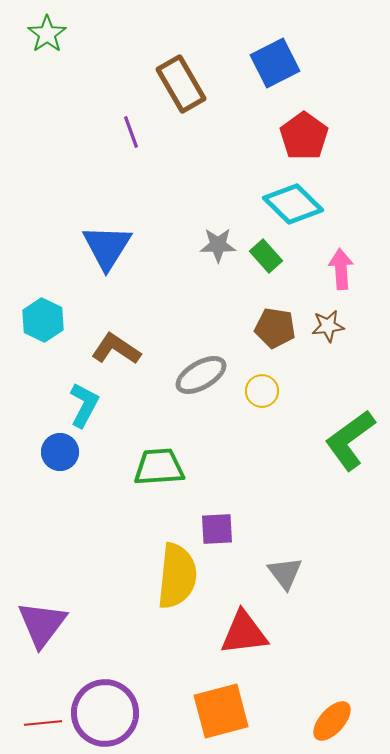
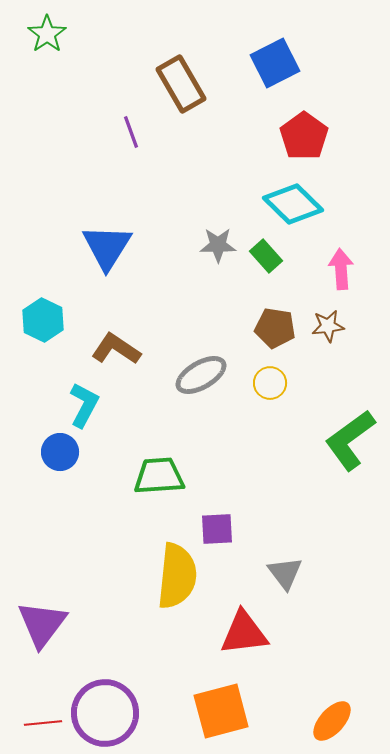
yellow circle: moved 8 px right, 8 px up
green trapezoid: moved 9 px down
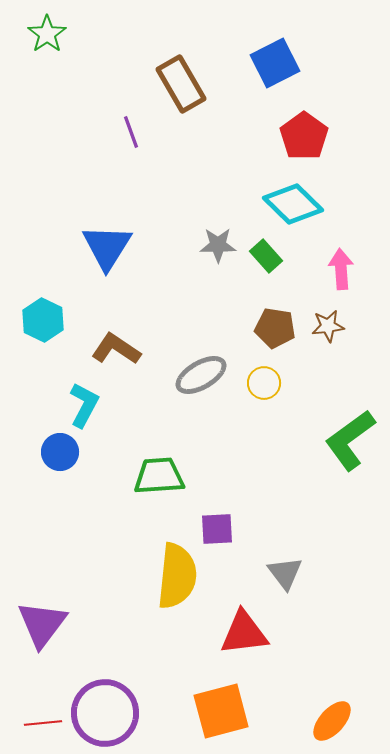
yellow circle: moved 6 px left
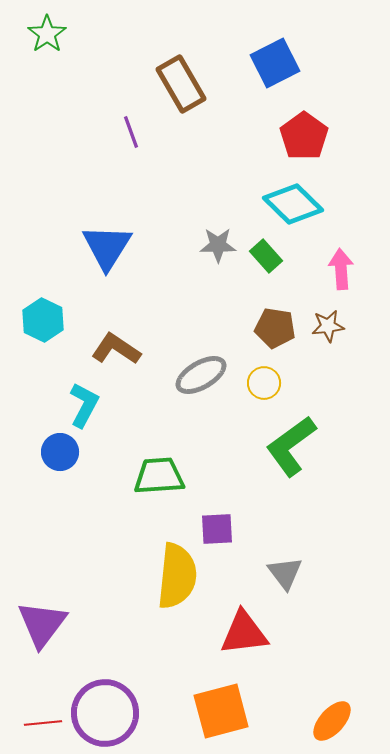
green L-shape: moved 59 px left, 6 px down
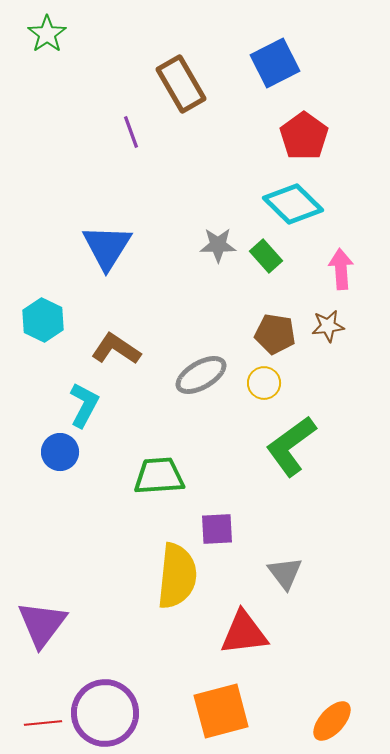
brown pentagon: moved 6 px down
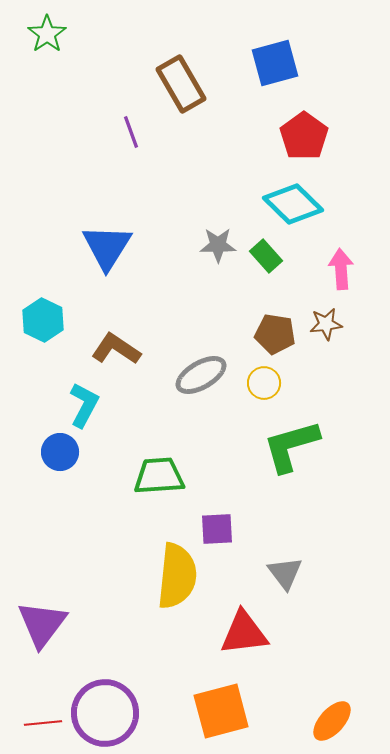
blue square: rotated 12 degrees clockwise
brown star: moved 2 px left, 2 px up
green L-shape: rotated 20 degrees clockwise
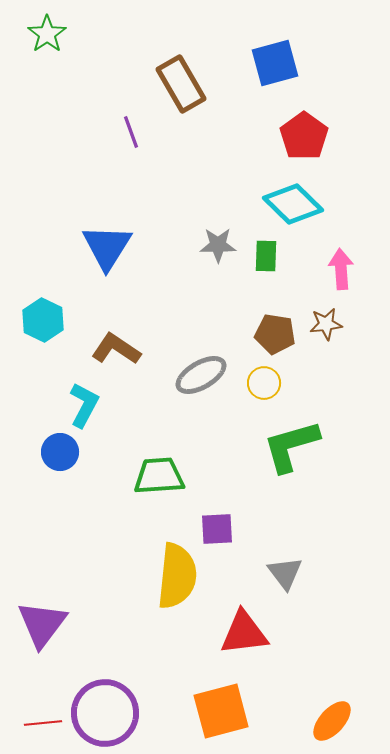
green rectangle: rotated 44 degrees clockwise
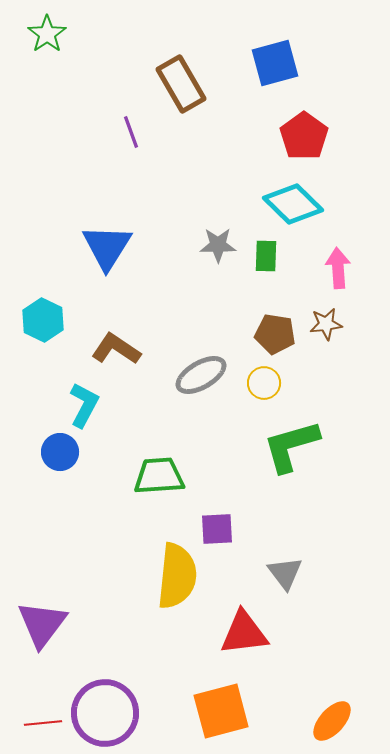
pink arrow: moved 3 px left, 1 px up
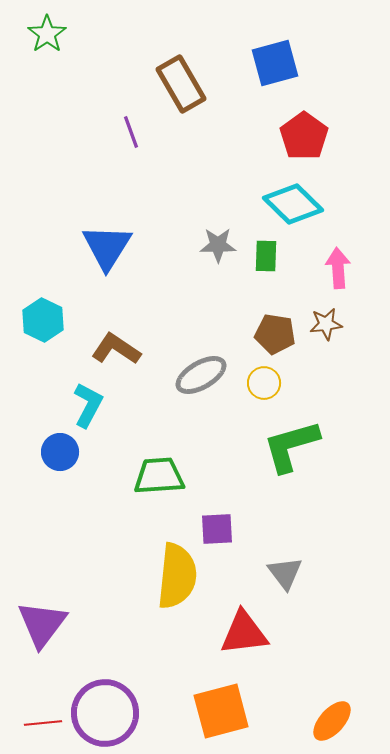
cyan L-shape: moved 4 px right
